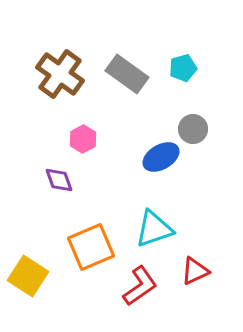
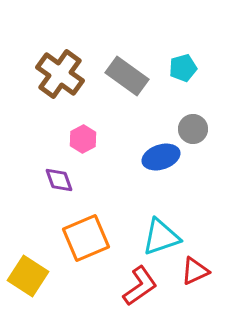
gray rectangle: moved 2 px down
blue ellipse: rotated 12 degrees clockwise
cyan triangle: moved 7 px right, 8 px down
orange square: moved 5 px left, 9 px up
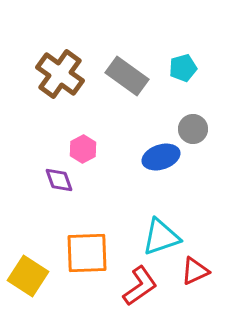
pink hexagon: moved 10 px down
orange square: moved 1 px right, 15 px down; rotated 21 degrees clockwise
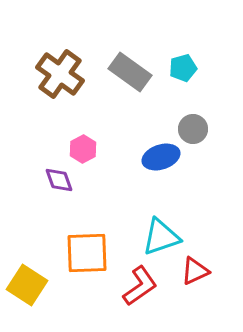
gray rectangle: moved 3 px right, 4 px up
yellow square: moved 1 px left, 9 px down
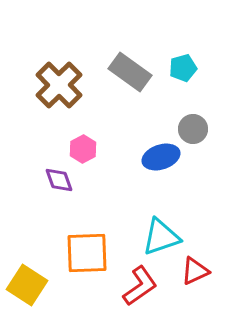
brown cross: moved 1 px left, 11 px down; rotated 9 degrees clockwise
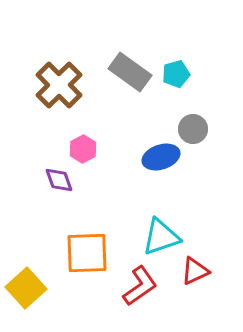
cyan pentagon: moved 7 px left, 6 px down
yellow square: moved 1 px left, 3 px down; rotated 15 degrees clockwise
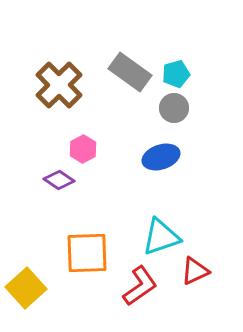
gray circle: moved 19 px left, 21 px up
purple diamond: rotated 36 degrees counterclockwise
